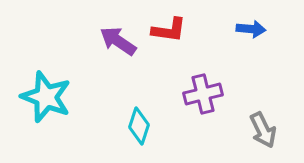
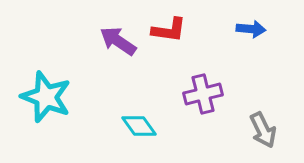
cyan diamond: rotated 54 degrees counterclockwise
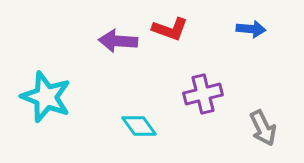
red L-shape: moved 1 px right, 1 px up; rotated 12 degrees clockwise
purple arrow: rotated 30 degrees counterclockwise
gray arrow: moved 2 px up
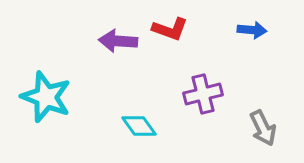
blue arrow: moved 1 px right, 1 px down
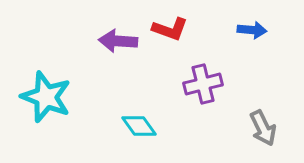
purple cross: moved 10 px up
